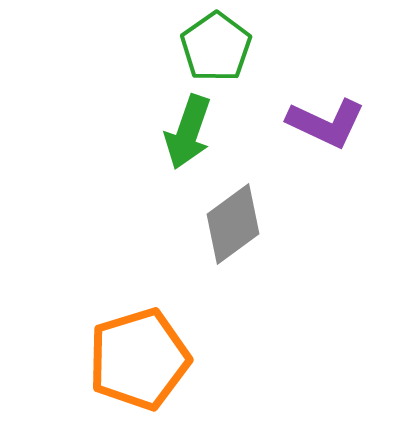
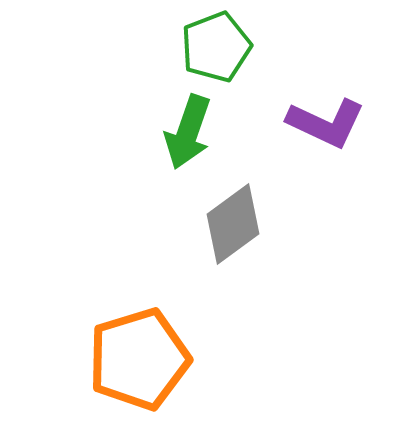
green pentagon: rotated 14 degrees clockwise
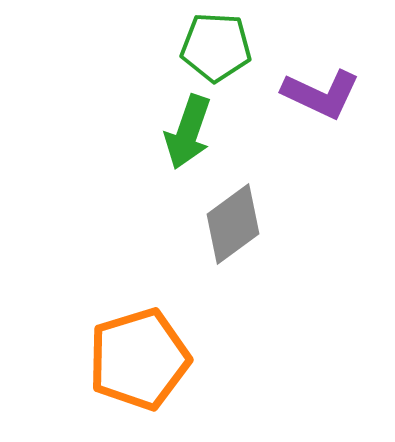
green pentagon: rotated 24 degrees clockwise
purple L-shape: moved 5 px left, 29 px up
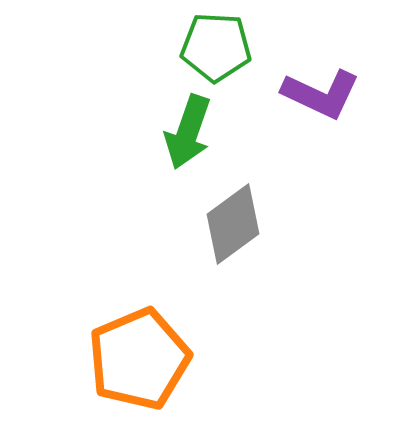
orange pentagon: rotated 6 degrees counterclockwise
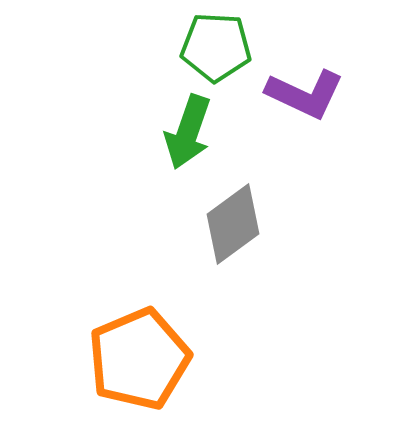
purple L-shape: moved 16 px left
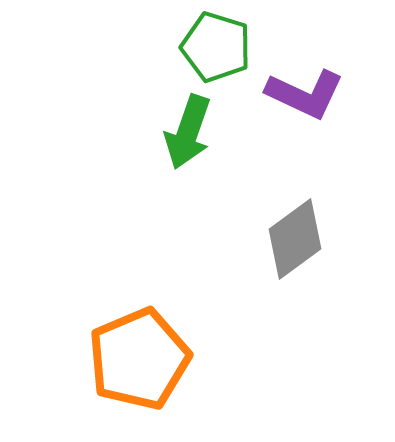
green pentagon: rotated 14 degrees clockwise
gray diamond: moved 62 px right, 15 px down
